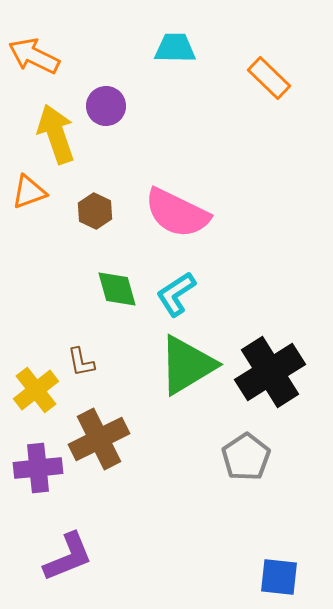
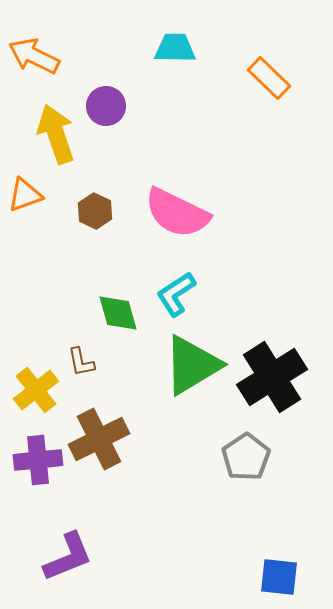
orange triangle: moved 4 px left, 3 px down
green diamond: moved 1 px right, 24 px down
green triangle: moved 5 px right
black cross: moved 2 px right, 5 px down
purple cross: moved 8 px up
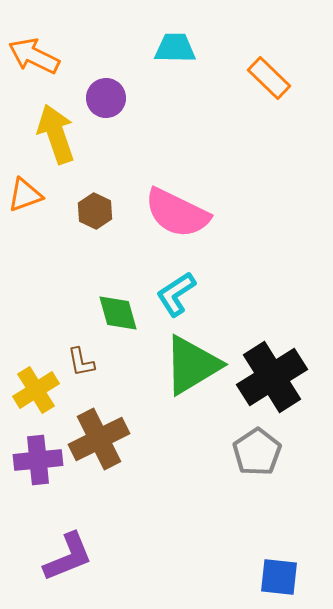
purple circle: moved 8 px up
yellow cross: rotated 6 degrees clockwise
gray pentagon: moved 11 px right, 5 px up
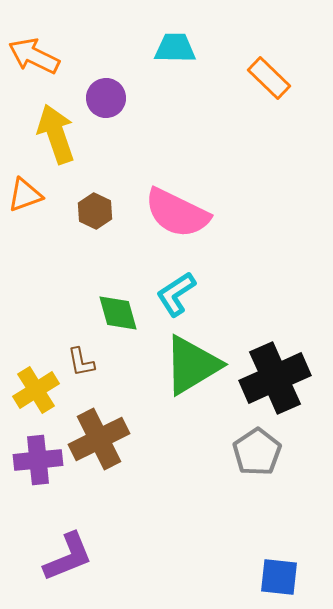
black cross: moved 3 px right, 1 px down; rotated 8 degrees clockwise
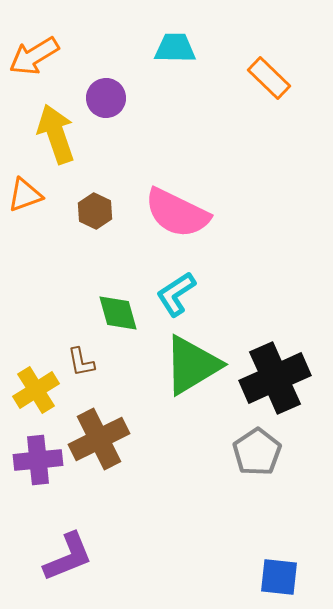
orange arrow: rotated 57 degrees counterclockwise
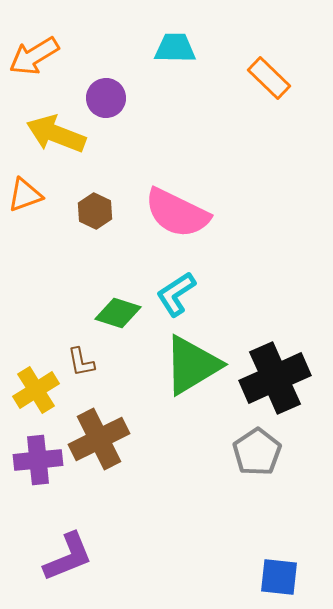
yellow arrow: rotated 50 degrees counterclockwise
green diamond: rotated 57 degrees counterclockwise
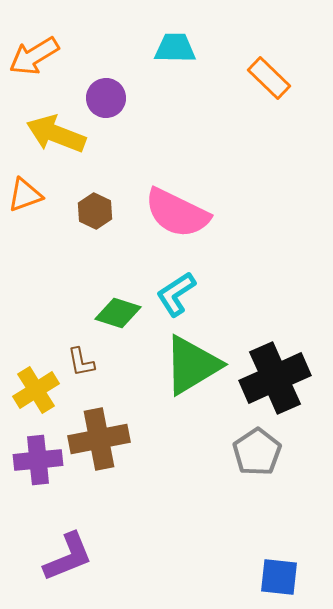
brown cross: rotated 16 degrees clockwise
